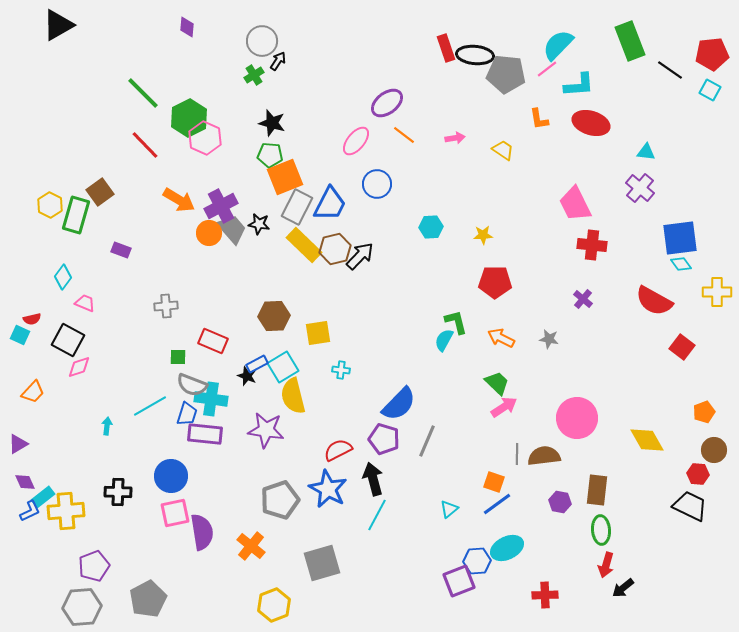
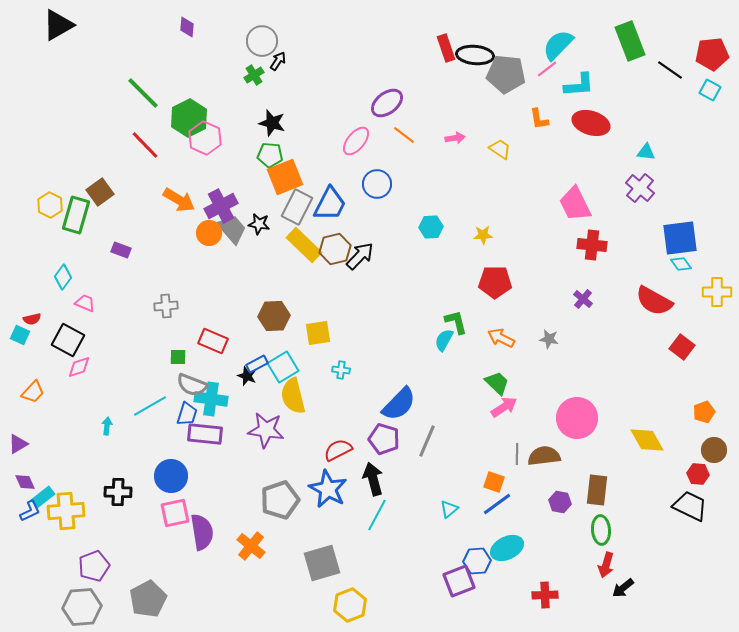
yellow trapezoid at (503, 150): moved 3 px left, 1 px up
yellow hexagon at (274, 605): moved 76 px right
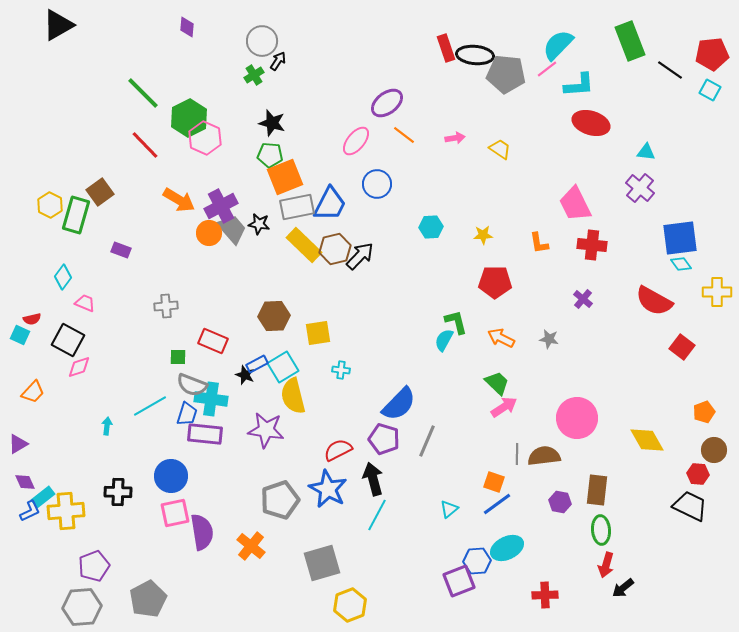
orange L-shape at (539, 119): moved 124 px down
gray rectangle at (297, 207): rotated 52 degrees clockwise
black star at (247, 376): moved 2 px left, 1 px up
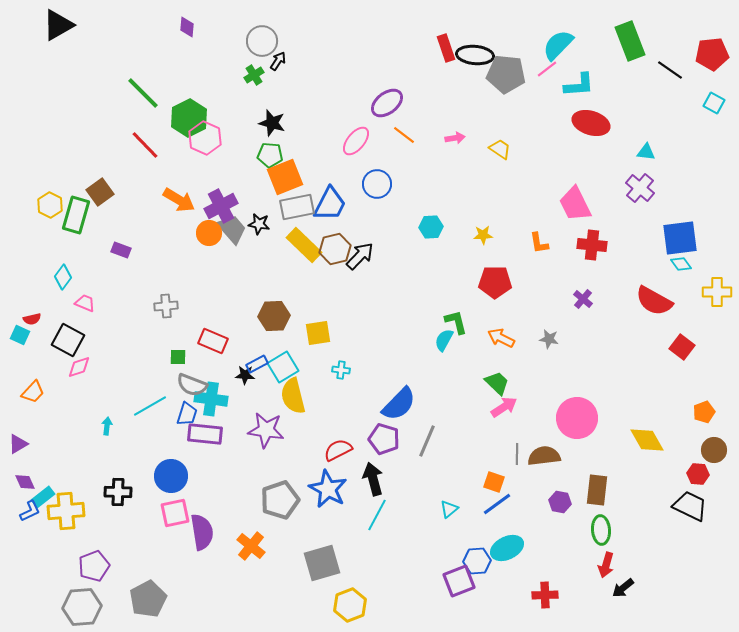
cyan square at (710, 90): moved 4 px right, 13 px down
black star at (245, 375): rotated 18 degrees counterclockwise
